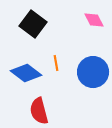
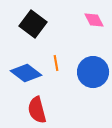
red semicircle: moved 2 px left, 1 px up
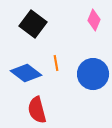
pink diamond: rotated 50 degrees clockwise
blue circle: moved 2 px down
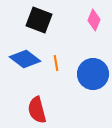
black square: moved 6 px right, 4 px up; rotated 16 degrees counterclockwise
blue diamond: moved 1 px left, 14 px up
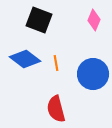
red semicircle: moved 19 px right, 1 px up
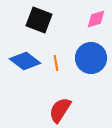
pink diamond: moved 2 px right, 1 px up; rotated 50 degrees clockwise
blue diamond: moved 2 px down
blue circle: moved 2 px left, 16 px up
red semicircle: moved 4 px right, 1 px down; rotated 48 degrees clockwise
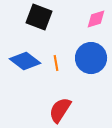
black square: moved 3 px up
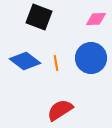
pink diamond: rotated 15 degrees clockwise
red semicircle: rotated 24 degrees clockwise
